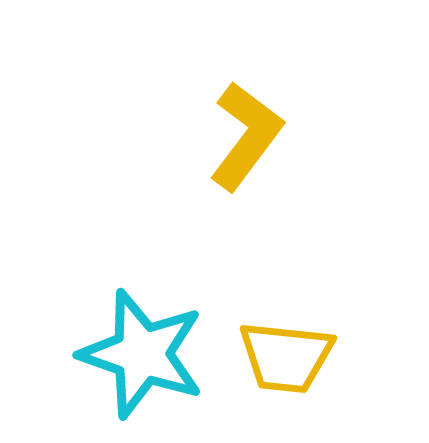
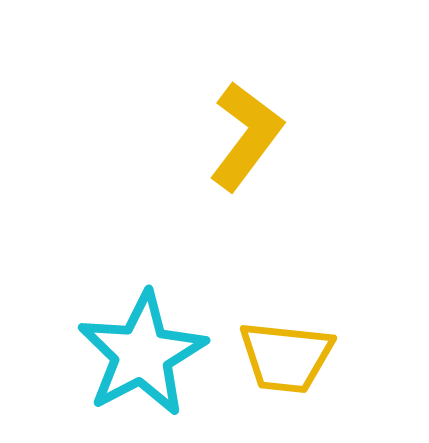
cyan star: rotated 25 degrees clockwise
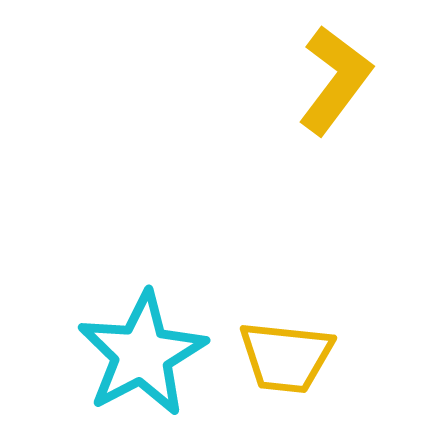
yellow L-shape: moved 89 px right, 56 px up
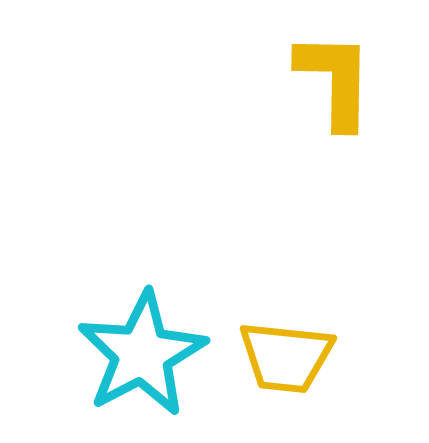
yellow L-shape: rotated 36 degrees counterclockwise
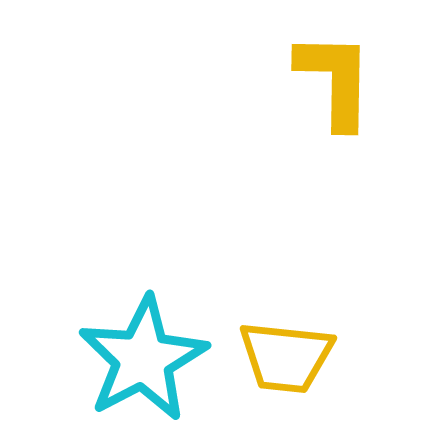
cyan star: moved 1 px right, 5 px down
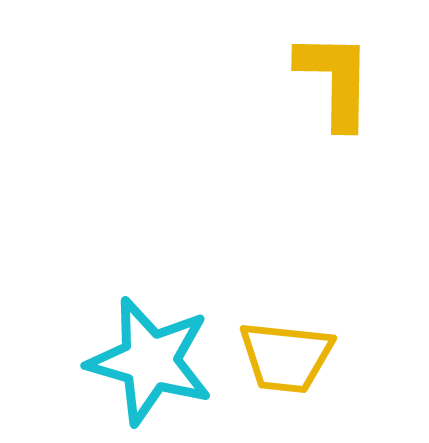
cyan star: moved 7 px right, 2 px down; rotated 28 degrees counterclockwise
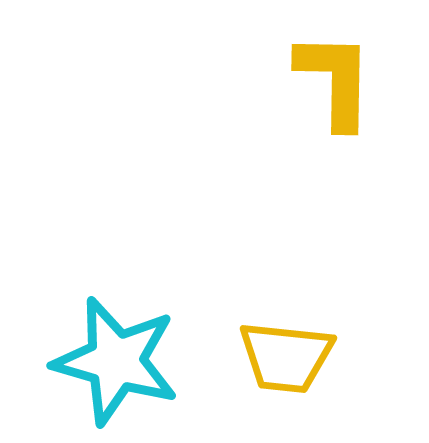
cyan star: moved 34 px left
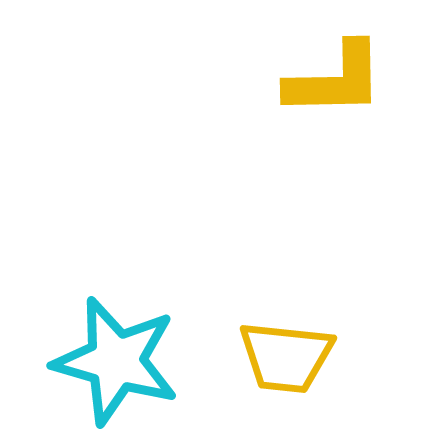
yellow L-shape: rotated 88 degrees clockwise
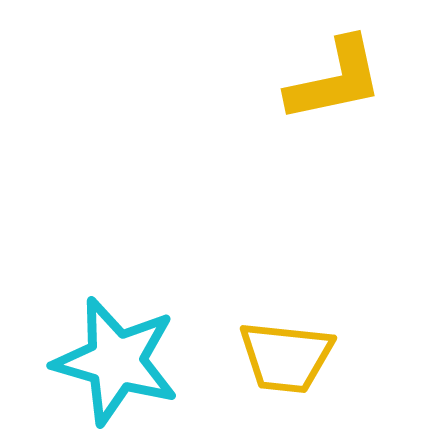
yellow L-shape: rotated 11 degrees counterclockwise
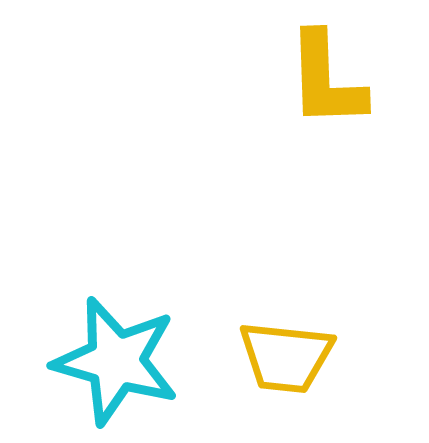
yellow L-shape: moved 9 px left; rotated 100 degrees clockwise
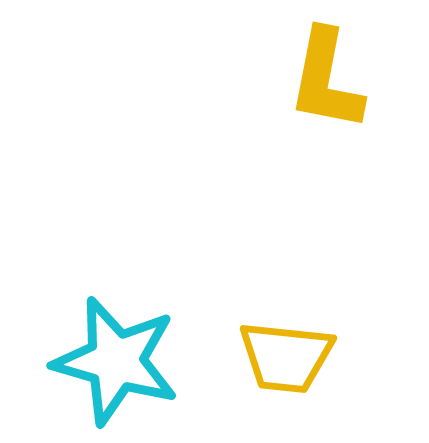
yellow L-shape: rotated 13 degrees clockwise
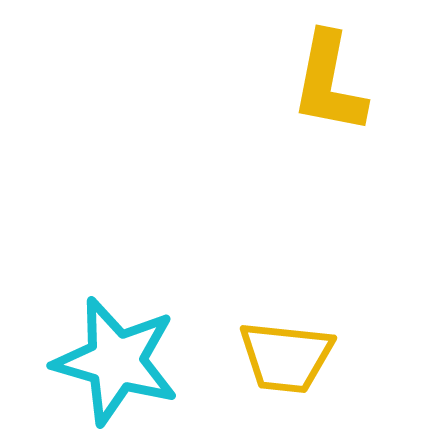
yellow L-shape: moved 3 px right, 3 px down
